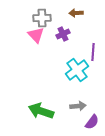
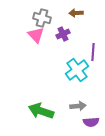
gray cross: rotated 18 degrees clockwise
purple semicircle: moved 1 px left; rotated 49 degrees clockwise
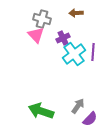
gray cross: moved 1 px down
purple cross: moved 4 px down
cyan cross: moved 3 px left, 16 px up
gray arrow: rotated 49 degrees counterclockwise
purple semicircle: moved 1 px left, 3 px up; rotated 42 degrees counterclockwise
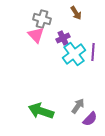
brown arrow: rotated 120 degrees counterclockwise
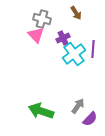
purple line: moved 3 px up
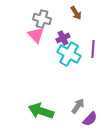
cyan cross: moved 5 px left; rotated 25 degrees counterclockwise
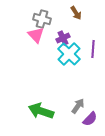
cyan cross: rotated 15 degrees clockwise
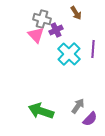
purple cross: moved 7 px left, 8 px up
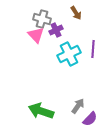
cyan cross: rotated 20 degrees clockwise
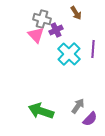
cyan cross: rotated 20 degrees counterclockwise
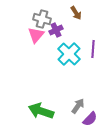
pink triangle: rotated 24 degrees clockwise
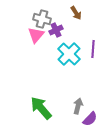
gray arrow: rotated 21 degrees counterclockwise
green arrow: moved 3 px up; rotated 30 degrees clockwise
